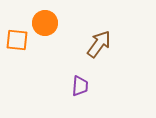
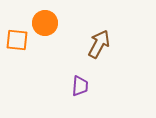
brown arrow: rotated 8 degrees counterclockwise
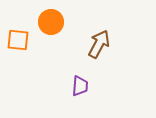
orange circle: moved 6 px right, 1 px up
orange square: moved 1 px right
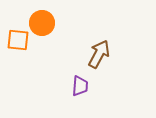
orange circle: moved 9 px left, 1 px down
brown arrow: moved 10 px down
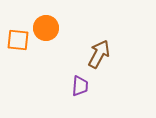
orange circle: moved 4 px right, 5 px down
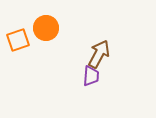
orange square: rotated 25 degrees counterclockwise
purple trapezoid: moved 11 px right, 10 px up
